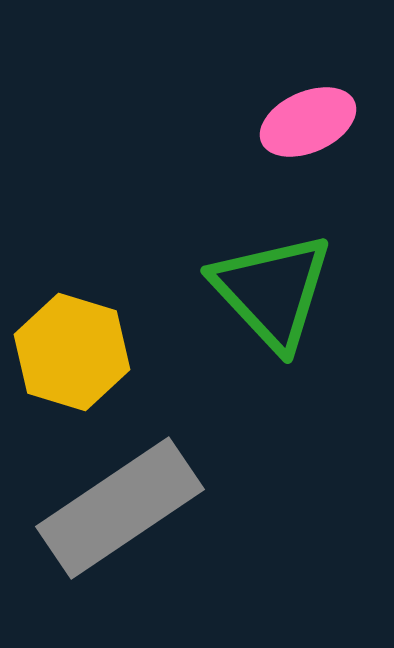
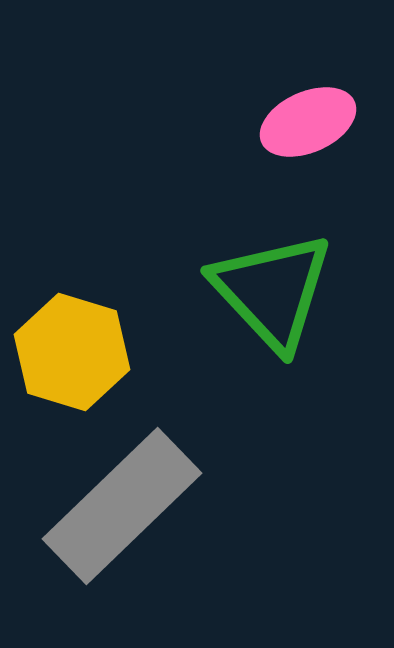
gray rectangle: moved 2 px right, 2 px up; rotated 10 degrees counterclockwise
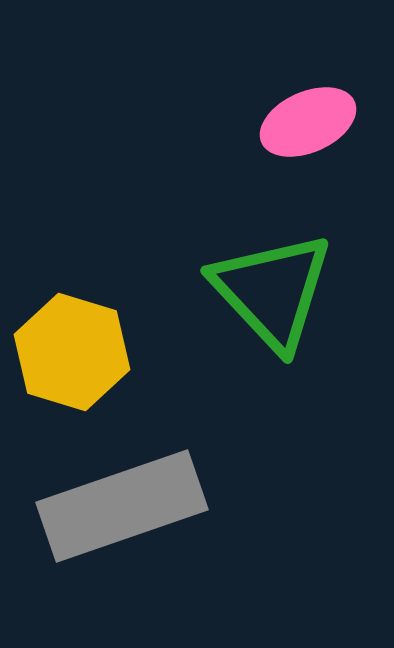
gray rectangle: rotated 25 degrees clockwise
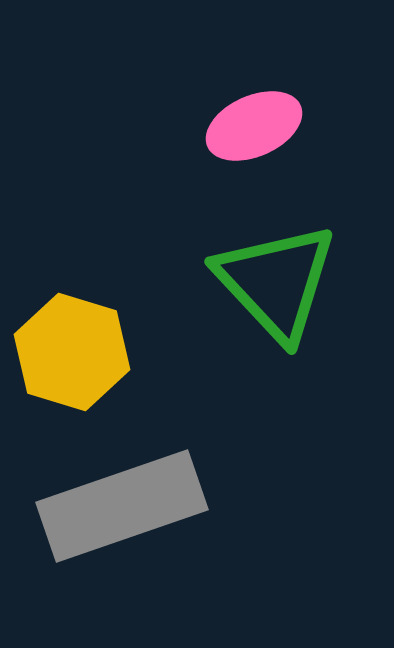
pink ellipse: moved 54 px left, 4 px down
green triangle: moved 4 px right, 9 px up
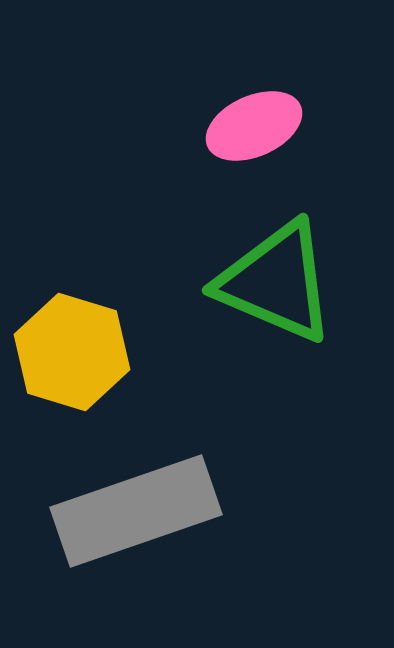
green triangle: rotated 24 degrees counterclockwise
gray rectangle: moved 14 px right, 5 px down
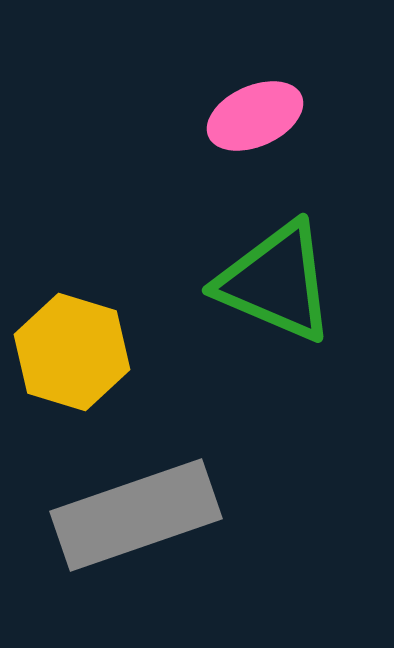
pink ellipse: moved 1 px right, 10 px up
gray rectangle: moved 4 px down
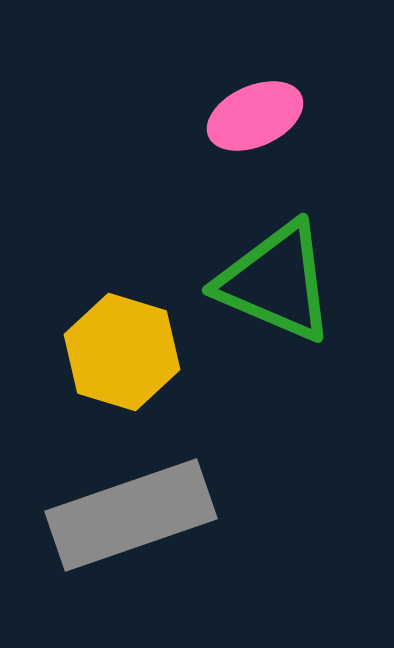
yellow hexagon: moved 50 px right
gray rectangle: moved 5 px left
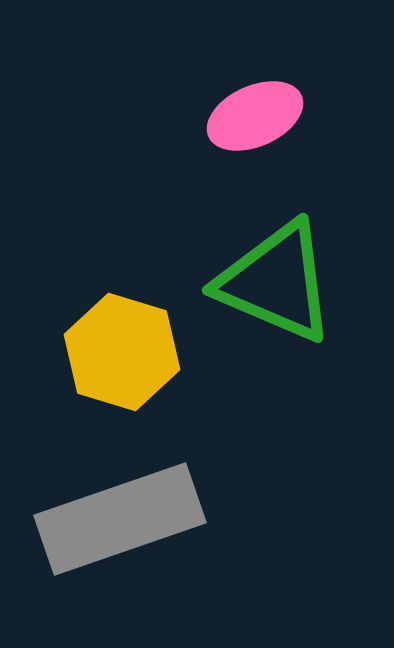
gray rectangle: moved 11 px left, 4 px down
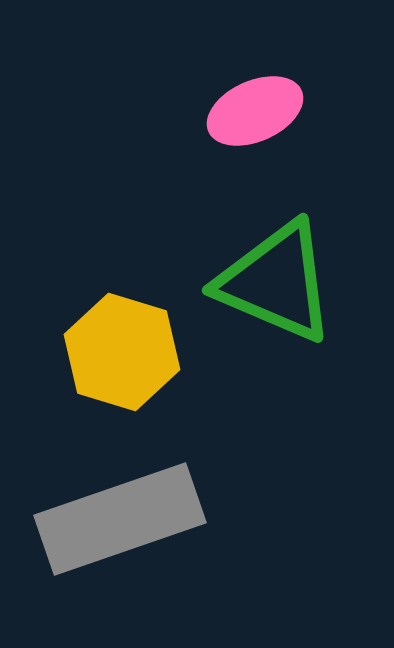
pink ellipse: moved 5 px up
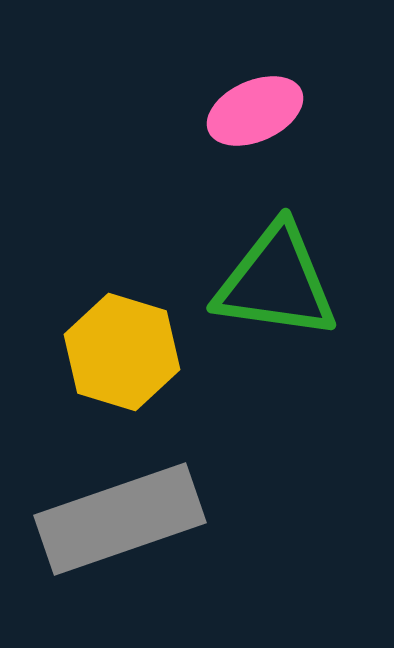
green triangle: rotated 15 degrees counterclockwise
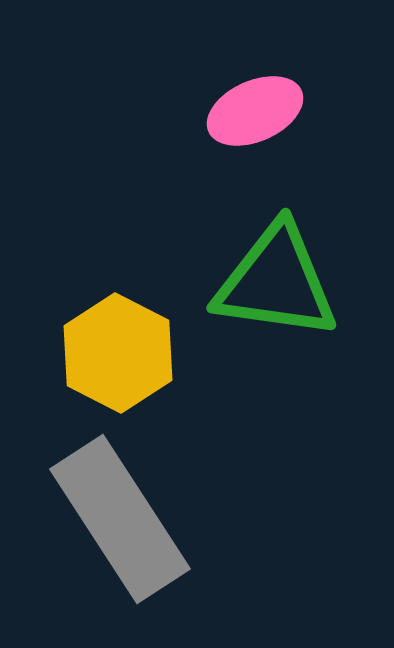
yellow hexagon: moved 4 px left, 1 px down; rotated 10 degrees clockwise
gray rectangle: rotated 76 degrees clockwise
